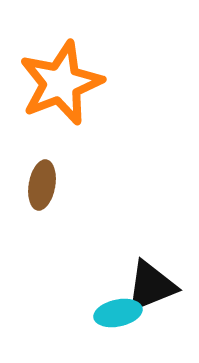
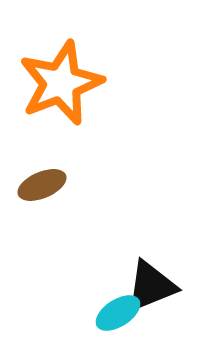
brown ellipse: rotated 57 degrees clockwise
cyan ellipse: rotated 21 degrees counterclockwise
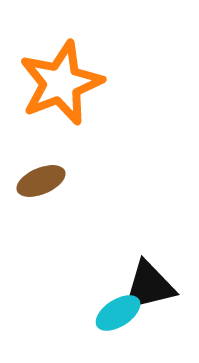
brown ellipse: moved 1 px left, 4 px up
black triangle: moved 2 px left; rotated 8 degrees clockwise
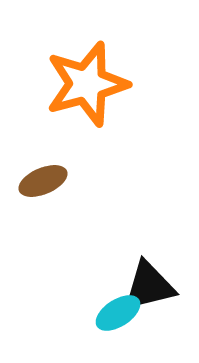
orange star: moved 26 px right, 1 px down; rotated 6 degrees clockwise
brown ellipse: moved 2 px right
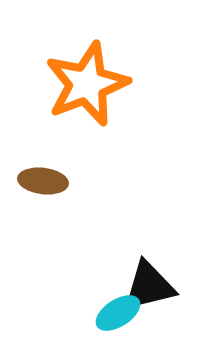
orange star: rotated 6 degrees counterclockwise
brown ellipse: rotated 30 degrees clockwise
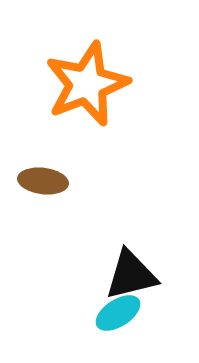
black triangle: moved 18 px left, 11 px up
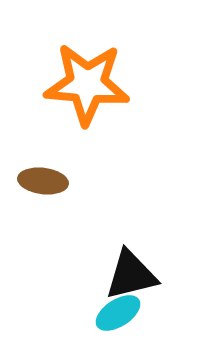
orange star: rotated 26 degrees clockwise
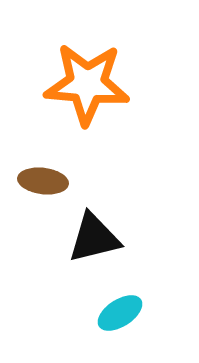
black triangle: moved 37 px left, 37 px up
cyan ellipse: moved 2 px right
